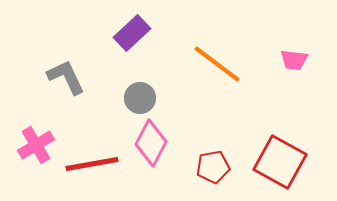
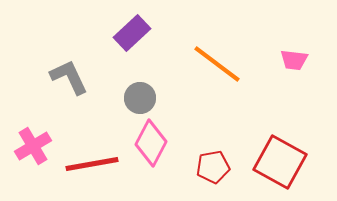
gray L-shape: moved 3 px right
pink cross: moved 3 px left, 1 px down
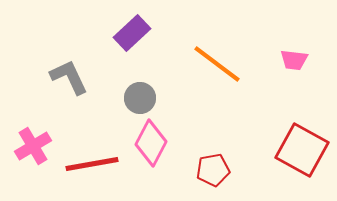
red square: moved 22 px right, 12 px up
red pentagon: moved 3 px down
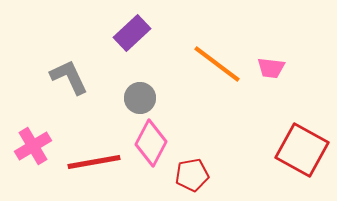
pink trapezoid: moved 23 px left, 8 px down
red line: moved 2 px right, 2 px up
red pentagon: moved 21 px left, 5 px down
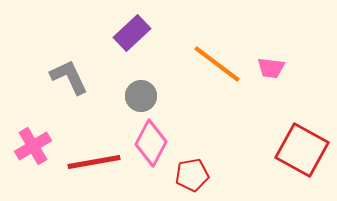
gray circle: moved 1 px right, 2 px up
